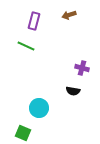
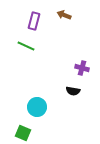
brown arrow: moved 5 px left; rotated 40 degrees clockwise
cyan circle: moved 2 px left, 1 px up
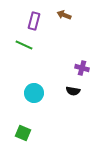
green line: moved 2 px left, 1 px up
cyan circle: moved 3 px left, 14 px up
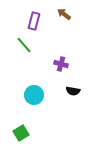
brown arrow: moved 1 px up; rotated 16 degrees clockwise
green line: rotated 24 degrees clockwise
purple cross: moved 21 px left, 4 px up
cyan circle: moved 2 px down
green square: moved 2 px left; rotated 35 degrees clockwise
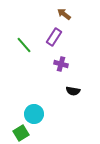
purple rectangle: moved 20 px right, 16 px down; rotated 18 degrees clockwise
cyan circle: moved 19 px down
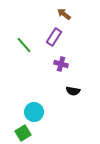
cyan circle: moved 2 px up
green square: moved 2 px right
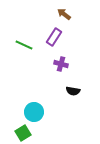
green line: rotated 24 degrees counterclockwise
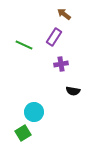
purple cross: rotated 24 degrees counterclockwise
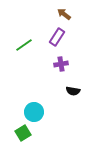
purple rectangle: moved 3 px right
green line: rotated 60 degrees counterclockwise
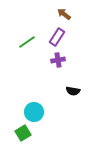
green line: moved 3 px right, 3 px up
purple cross: moved 3 px left, 4 px up
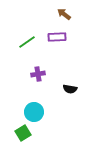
purple rectangle: rotated 54 degrees clockwise
purple cross: moved 20 px left, 14 px down
black semicircle: moved 3 px left, 2 px up
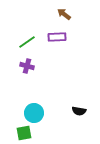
purple cross: moved 11 px left, 8 px up; rotated 24 degrees clockwise
black semicircle: moved 9 px right, 22 px down
cyan circle: moved 1 px down
green square: moved 1 px right; rotated 21 degrees clockwise
